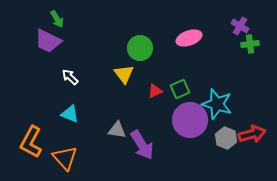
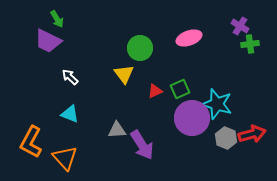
purple circle: moved 2 px right, 2 px up
gray triangle: rotated 12 degrees counterclockwise
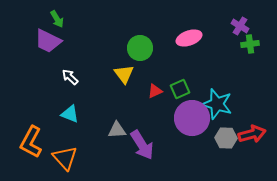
gray hexagon: rotated 20 degrees counterclockwise
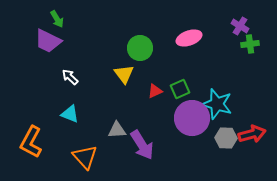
orange triangle: moved 20 px right, 1 px up
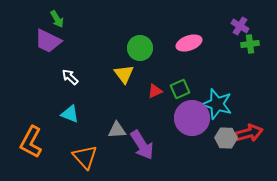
pink ellipse: moved 5 px down
red arrow: moved 3 px left, 1 px up
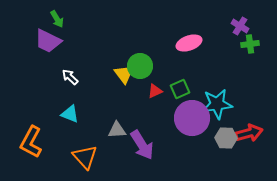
green circle: moved 18 px down
cyan star: rotated 24 degrees counterclockwise
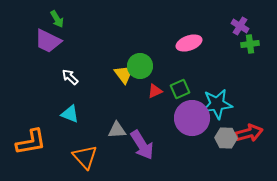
orange L-shape: rotated 128 degrees counterclockwise
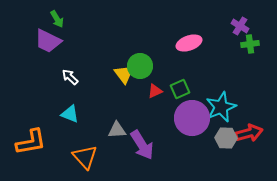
cyan star: moved 4 px right, 3 px down; rotated 16 degrees counterclockwise
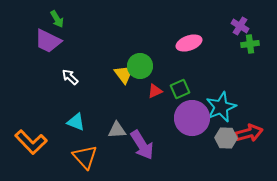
cyan triangle: moved 6 px right, 8 px down
orange L-shape: rotated 56 degrees clockwise
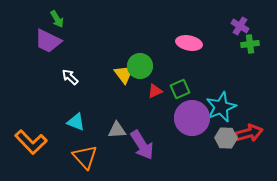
pink ellipse: rotated 30 degrees clockwise
